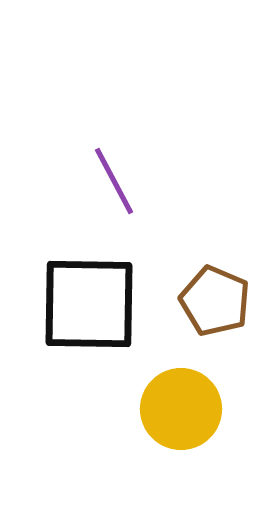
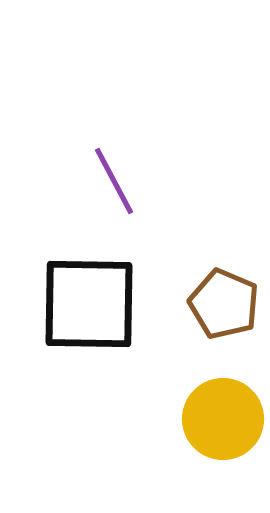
brown pentagon: moved 9 px right, 3 px down
yellow circle: moved 42 px right, 10 px down
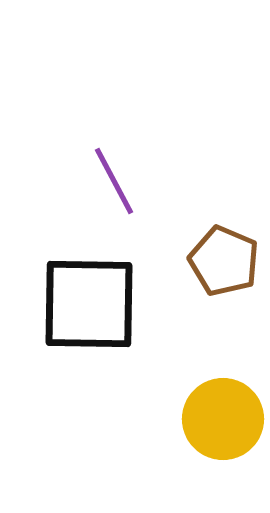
brown pentagon: moved 43 px up
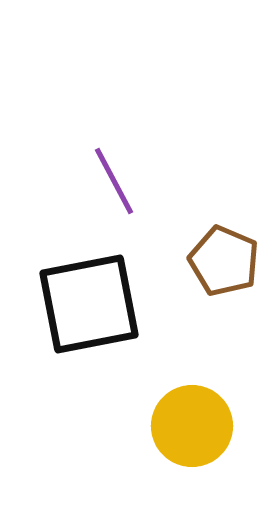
black square: rotated 12 degrees counterclockwise
yellow circle: moved 31 px left, 7 px down
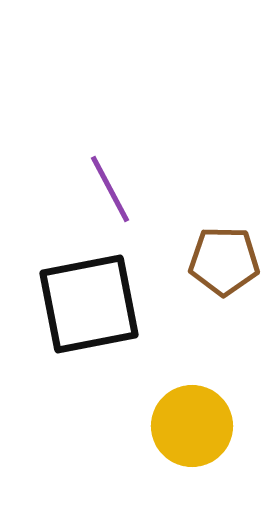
purple line: moved 4 px left, 8 px down
brown pentagon: rotated 22 degrees counterclockwise
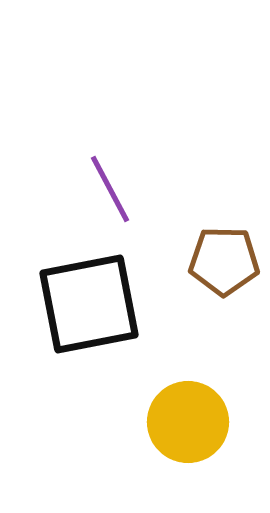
yellow circle: moved 4 px left, 4 px up
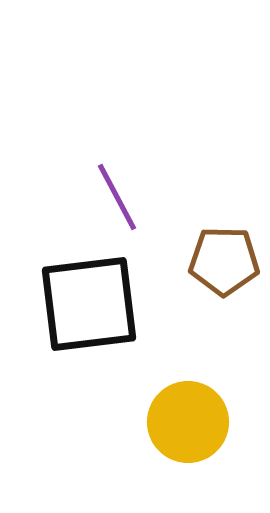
purple line: moved 7 px right, 8 px down
black square: rotated 4 degrees clockwise
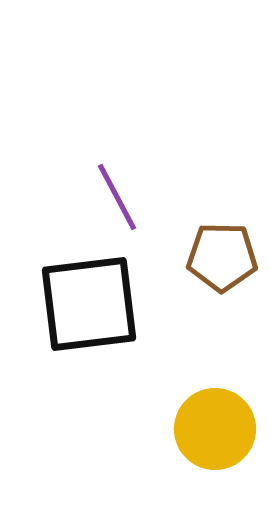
brown pentagon: moved 2 px left, 4 px up
yellow circle: moved 27 px right, 7 px down
